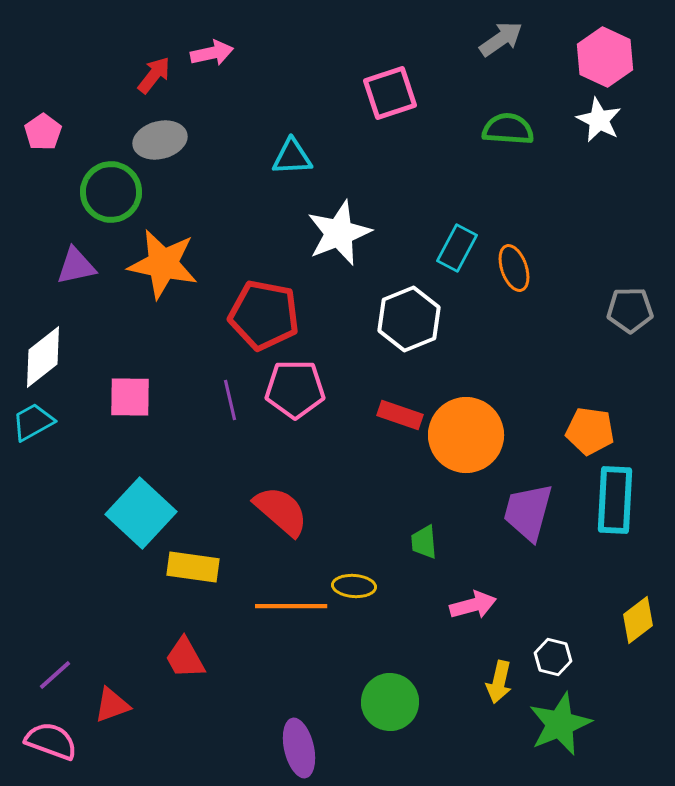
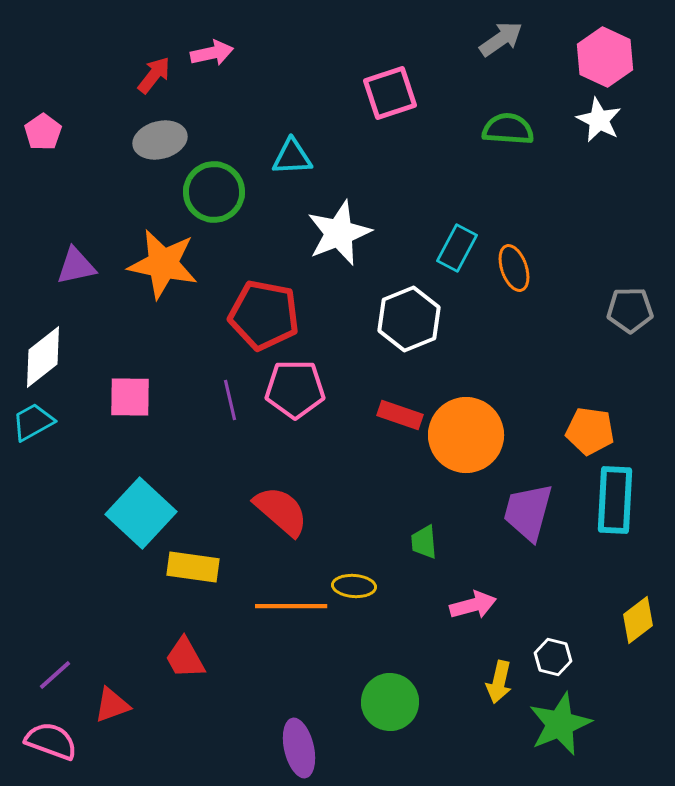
green circle at (111, 192): moved 103 px right
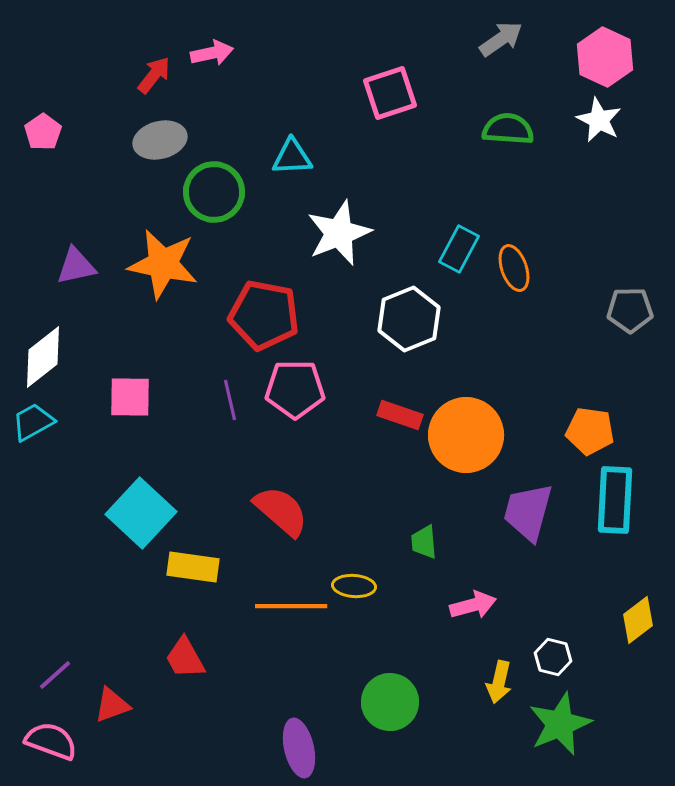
cyan rectangle at (457, 248): moved 2 px right, 1 px down
